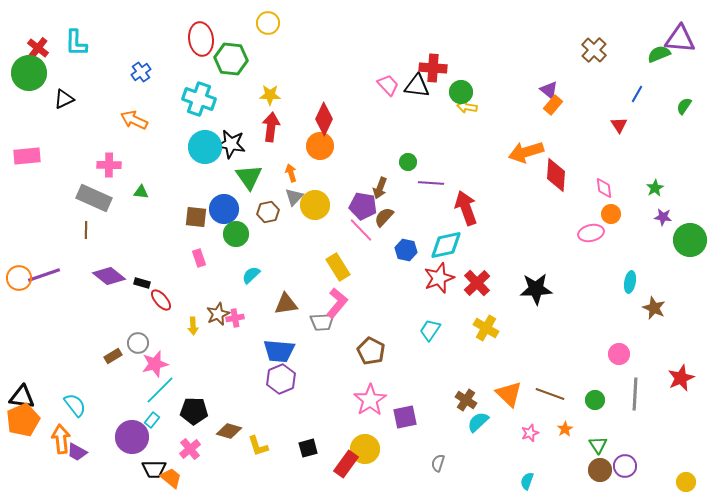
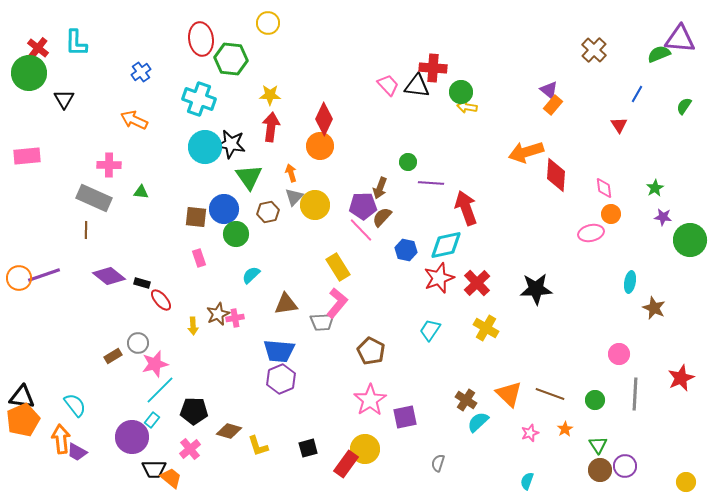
black triangle at (64, 99): rotated 35 degrees counterclockwise
purple pentagon at (363, 206): rotated 12 degrees counterclockwise
brown semicircle at (384, 217): moved 2 px left
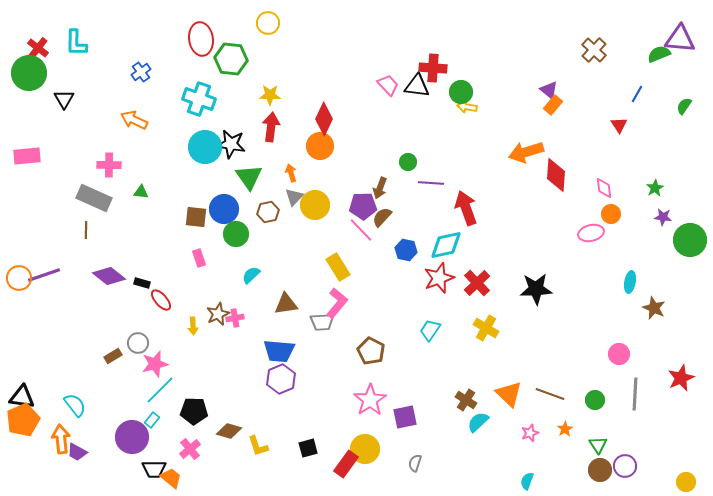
gray semicircle at (438, 463): moved 23 px left
